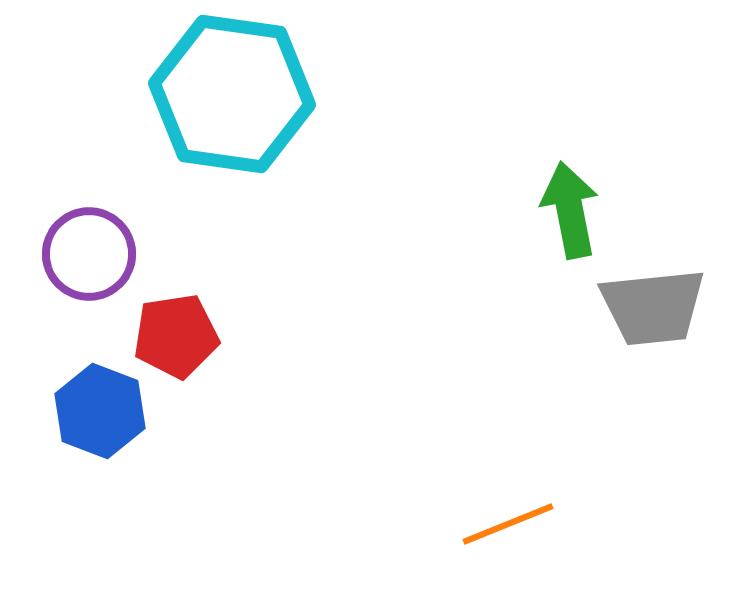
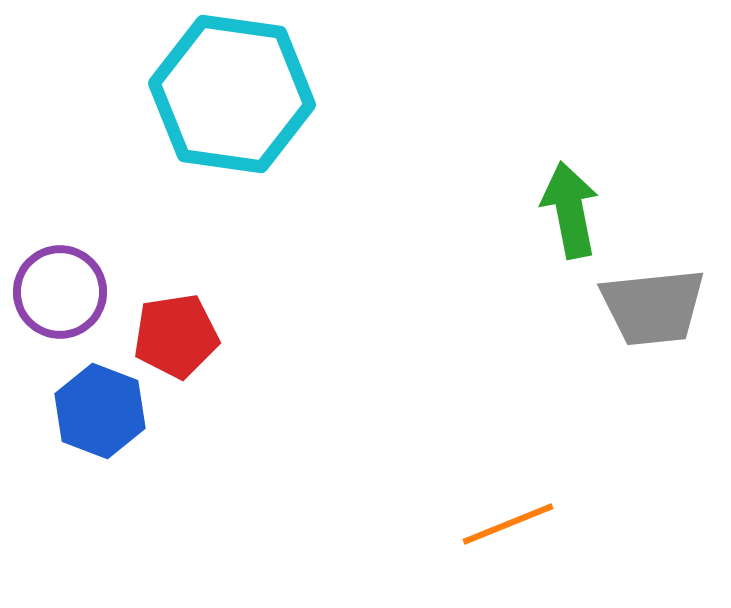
purple circle: moved 29 px left, 38 px down
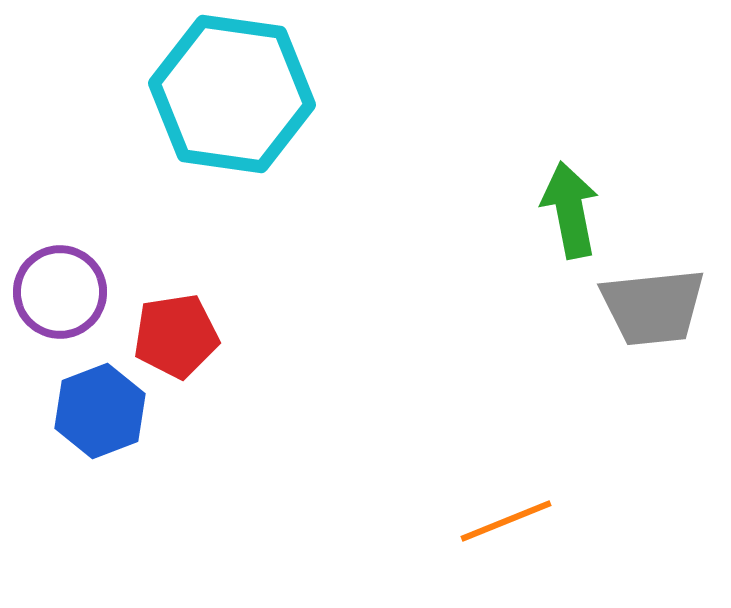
blue hexagon: rotated 18 degrees clockwise
orange line: moved 2 px left, 3 px up
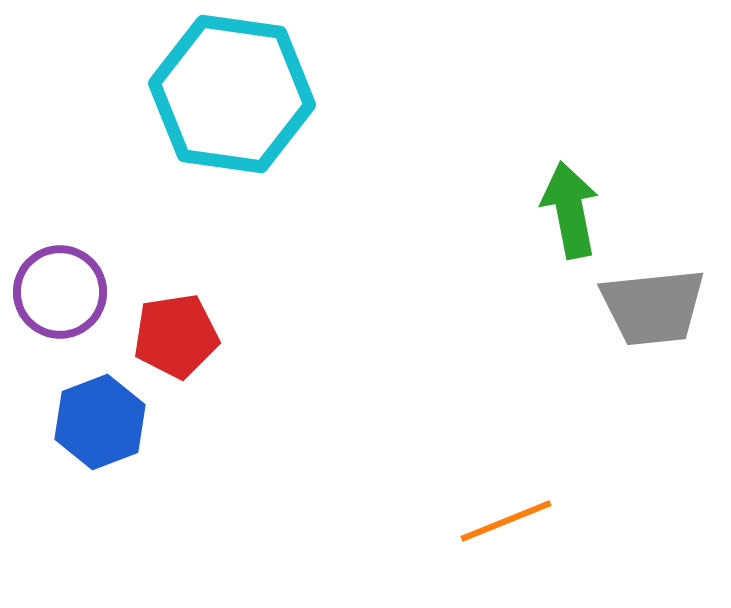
blue hexagon: moved 11 px down
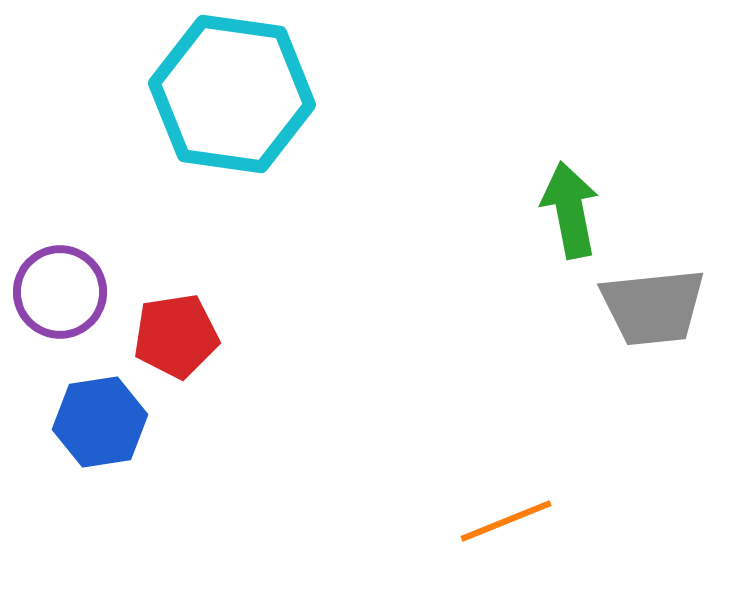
blue hexagon: rotated 12 degrees clockwise
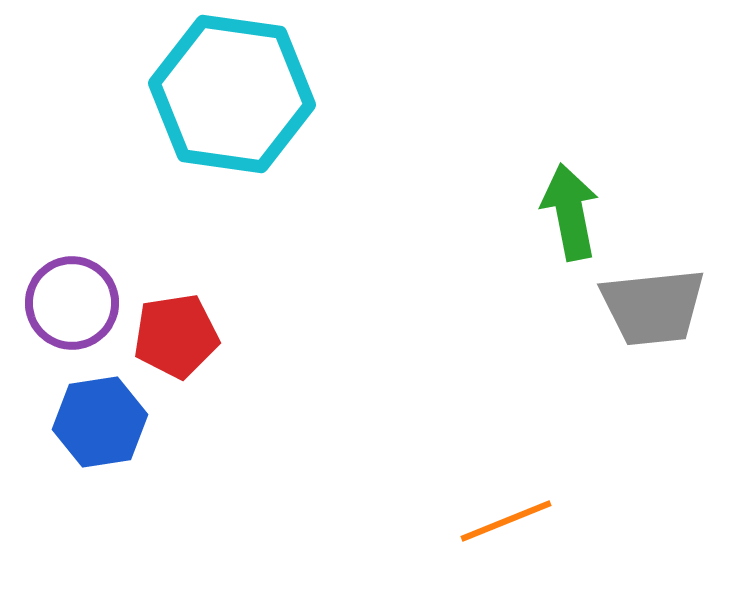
green arrow: moved 2 px down
purple circle: moved 12 px right, 11 px down
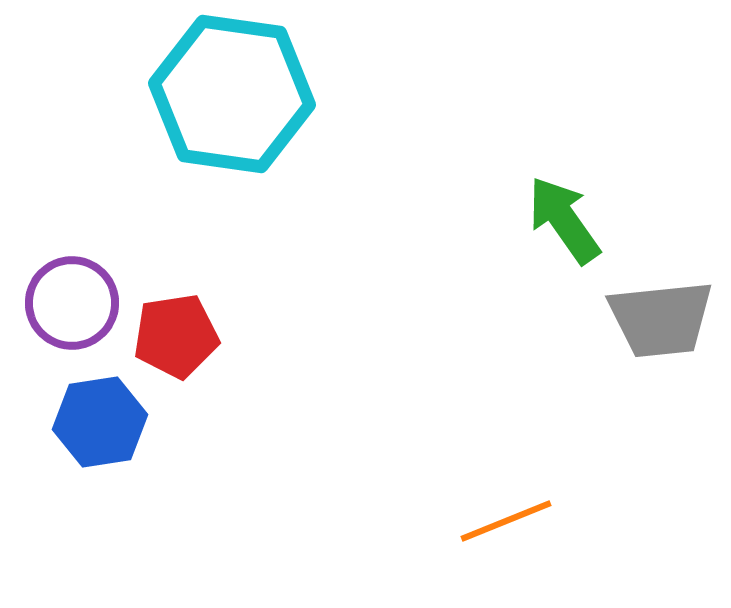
green arrow: moved 6 px left, 8 px down; rotated 24 degrees counterclockwise
gray trapezoid: moved 8 px right, 12 px down
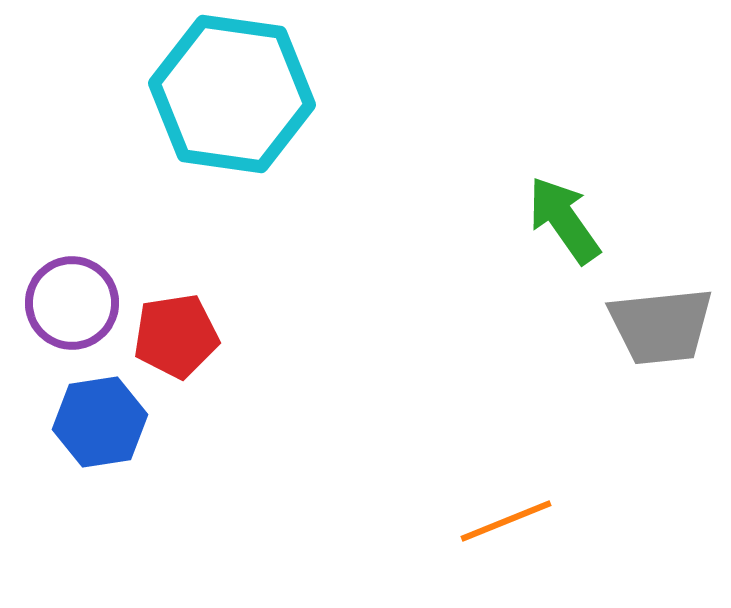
gray trapezoid: moved 7 px down
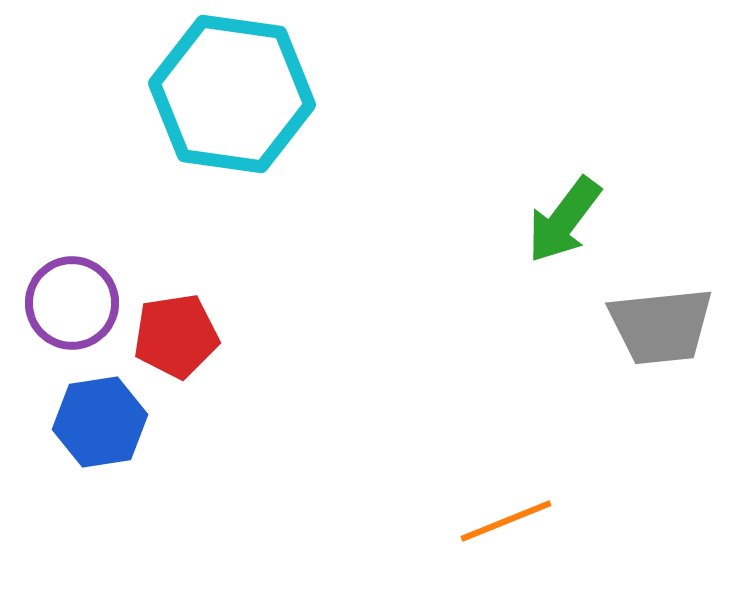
green arrow: rotated 108 degrees counterclockwise
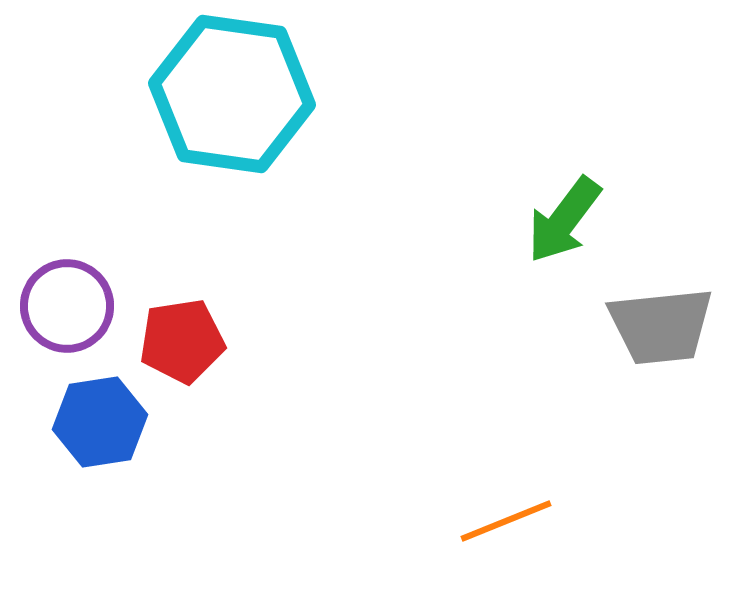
purple circle: moved 5 px left, 3 px down
red pentagon: moved 6 px right, 5 px down
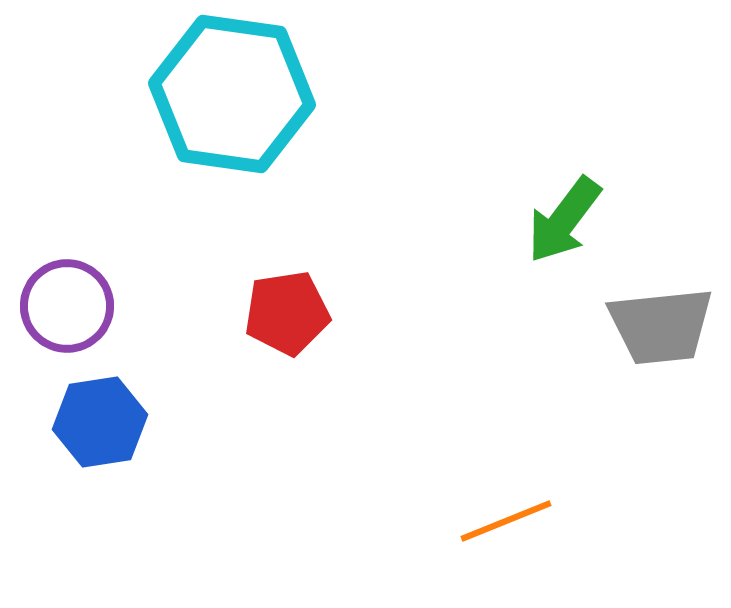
red pentagon: moved 105 px right, 28 px up
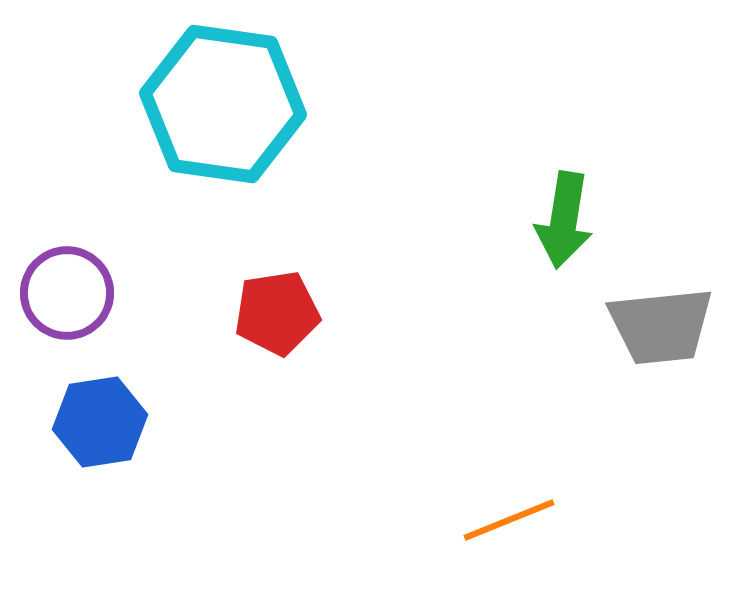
cyan hexagon: moved 9 px left, 10 px down
green arrow: rotated 28 degrees counterclockwise
purple circle: moved 13 px up
red pentagon: moved 10 px left
orange line: moved 3 px right, 1 px up
